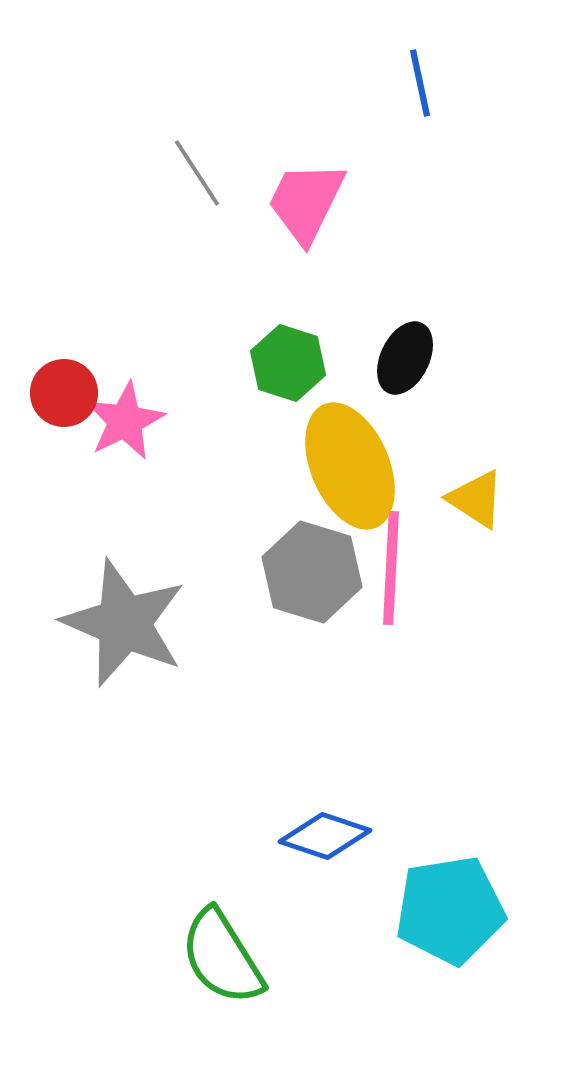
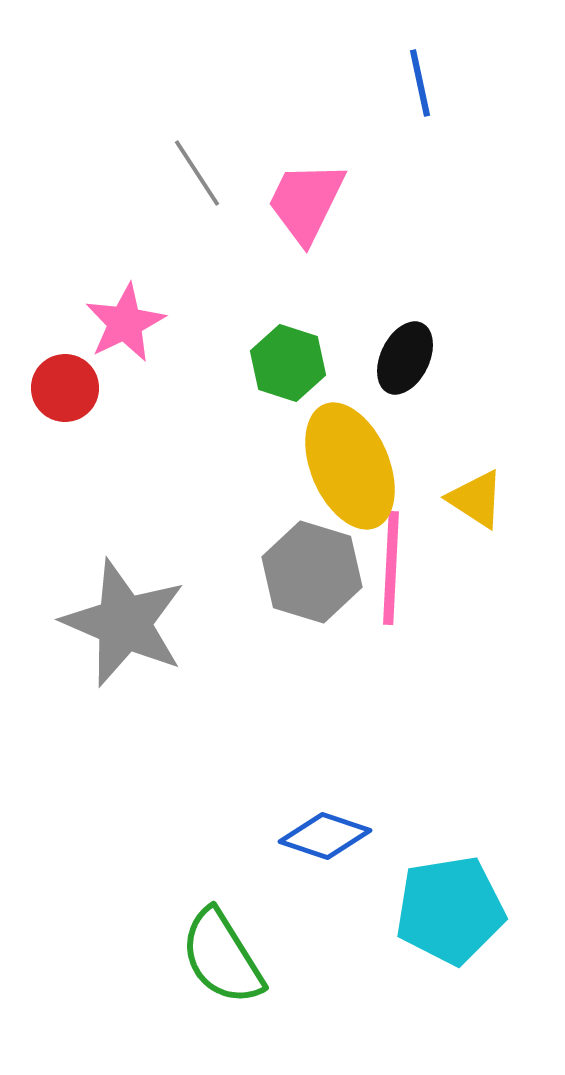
red circle: moved 1 px right, 5 px up
pink star: moved 98 px up
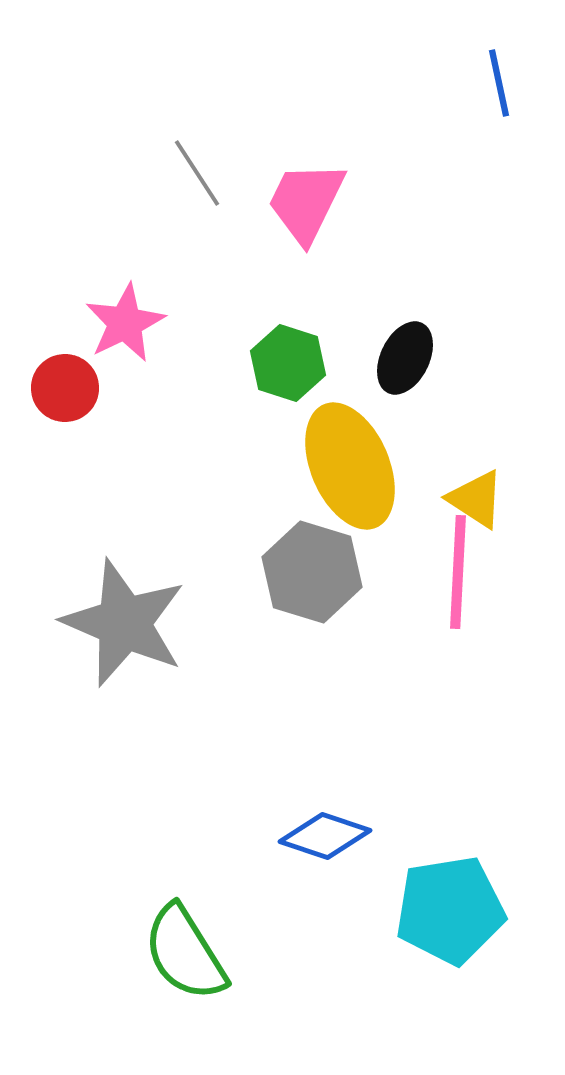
blue line: moved 79 px right
pink line: moved 67 px right, 4 px down
green semicircle: moved 37 px left, 4 px up
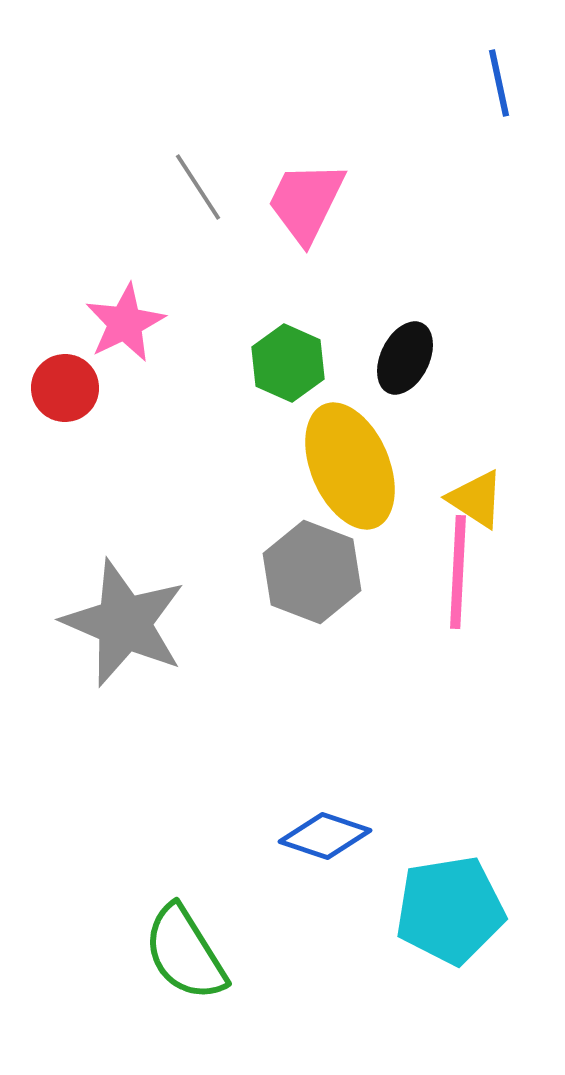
gray line: moved 1 px right, 14 px down
green hexagon: rotated 6 degrees clockwise
gray hexagon: rotated 4 degrees clockwise
